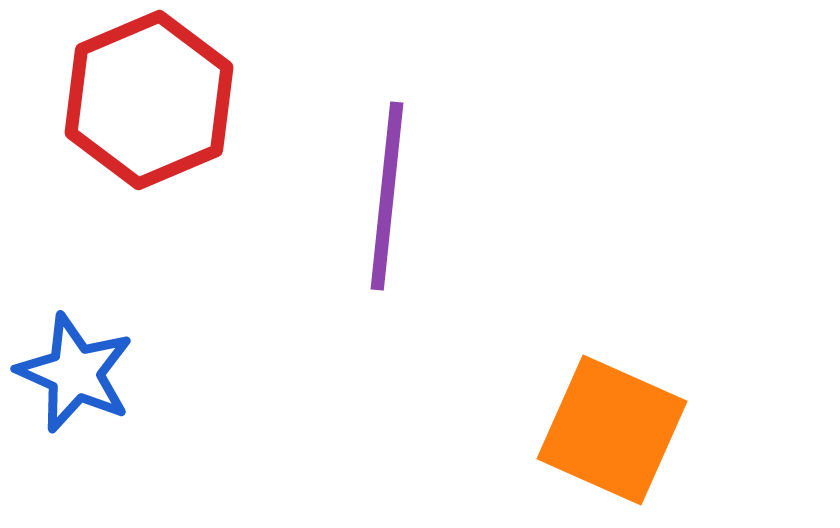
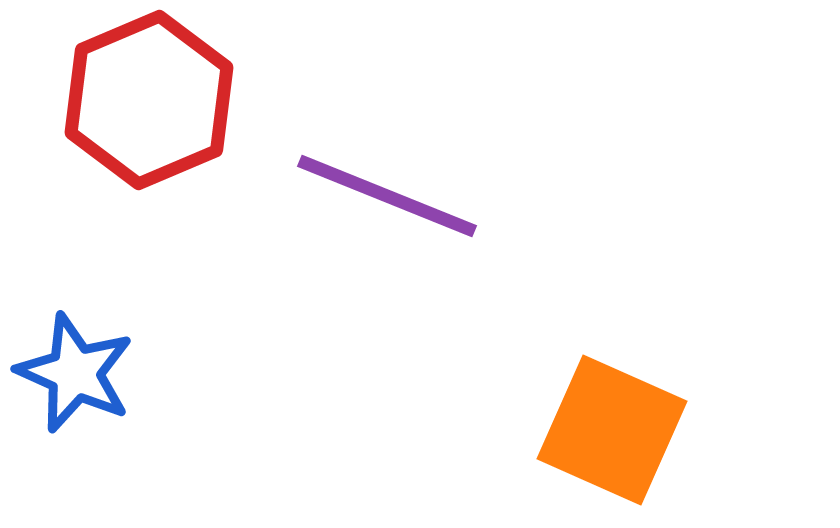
purple line: rotated 74 degrees counterclockwise
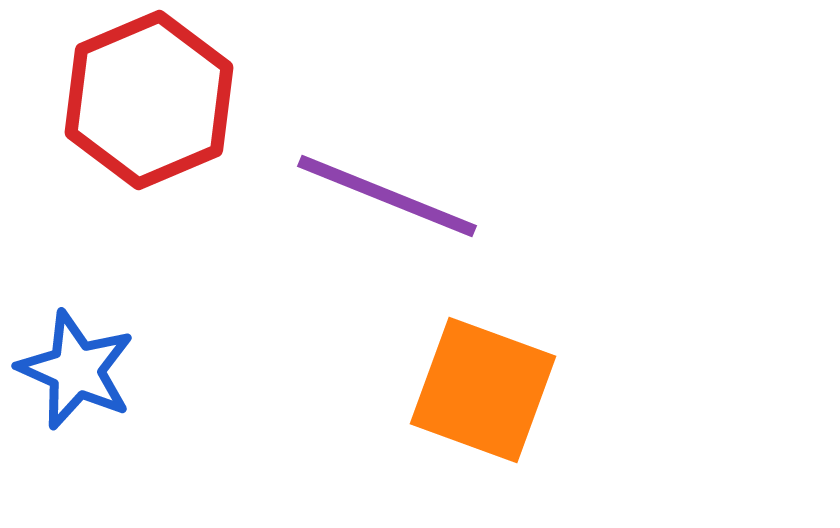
blue star: moved 1 px right, 3 px up
orange square: moved 129 px left, 40 px up; rotated 4 degrees counterclockwise
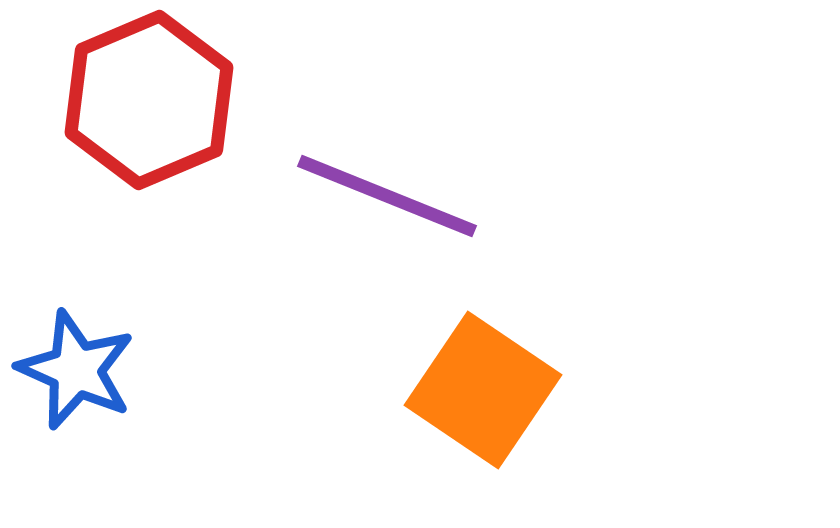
orange square: rotated 14 degrees clockwise
